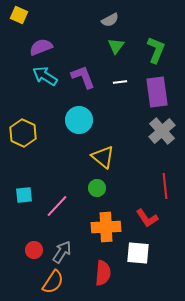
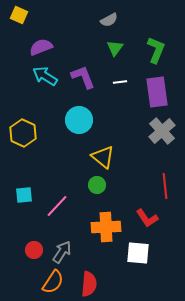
gray semicircle: moved 1 px left
green triangle: moved 1 px left, 2 px down
green circle: moved 3 px up
red semicircle: moved 14 px left, 11 px down
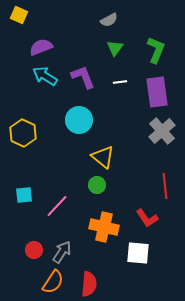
orange cross: moved 2 px left; rotated 16 degrees clockwise
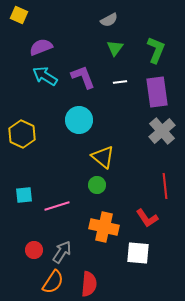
yellow hexagon: moved 1 px left, 1 px down
pink line: rotated 30 degrees clockwise
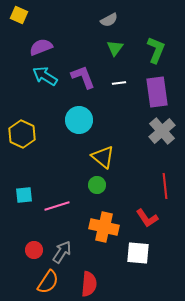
white line: moved 1 px left, 1 px down
orange semicircle: moved 5 px left
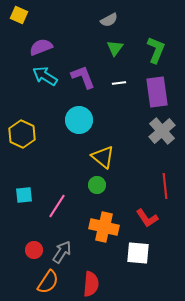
pink line: rotated 40 degrees counterclockwise
red semicircle: moved 2 px right
